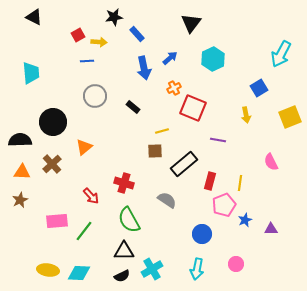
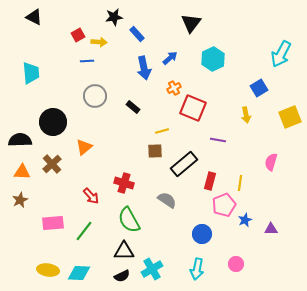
pink semicircle at (271, 162): rotated 42 degrees clockwise
pink rectangle at (57, 221): moved 4 px left, 2 px down
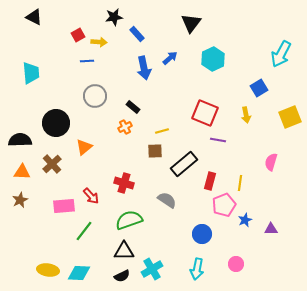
orange cross at (174, 88): moved 49 px left, 39 px down
red square at (193, 108): moved 12 px right, 5 px down
black circle at (53, 122): moved 3 px right, 1 px down
green semicircle at (129, 220): rotated 100 degrees clockwise
pink rectangle at (53, 223): moved 11 px right, 17 px up
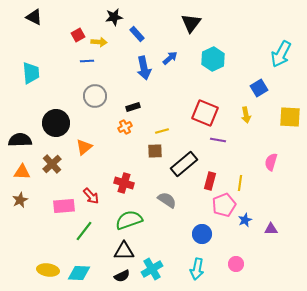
black rectangle at (133, 107): rotated 56 degrees counterclockwise
yellow square at (290, 117): rotated 25 degrees clockwise
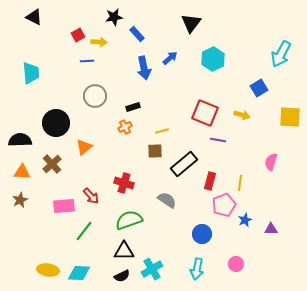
yellow arrow at (246, 115): moved 4 px left; rotated 63 degrees counterclockwise
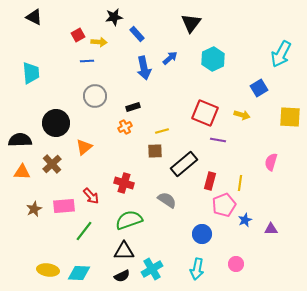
brown star at (20, 200): moved 14 px right, 9 px down
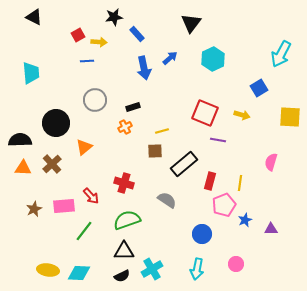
gray circle at (95, 96): moved 4 px down
orange triangle at (22, 172): moved 1 px right, 4 px up
green semicircle at (129, 220): moved 2 px left
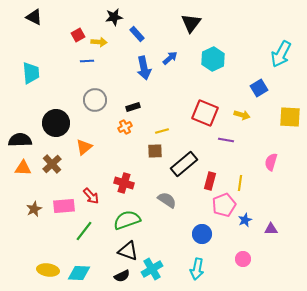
purple line at (218, 140): moved 8 px right
black triangle at (124, 251): moved 4 px right; rotated 20 degrees clockwise
pink circle at (236, 264): moved 7 px right, 5 px up
